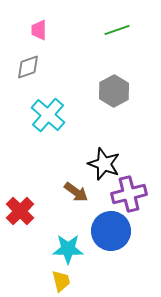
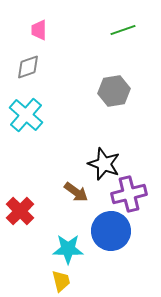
green line: moved 6 px right
gray hexagon: rotated 20 degrees clockwise
cyan cross: moved 22 px left
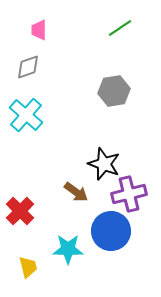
green line: moved 3 px left, 2 px up; rotated 15 degrees counterclockwise
yellow trapezoid: moved 33 px left, 14 px up
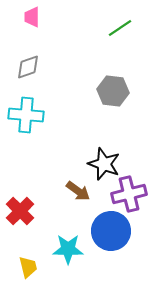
pink trapezoid: moved 7 px left, 13 px up
gray hexagon: moved 1 px left; rotated 16 degrees clockwise
cyan cross: rotated 36 degrees counterclockwise
brown arrow: moved 2 px right, 1 px up
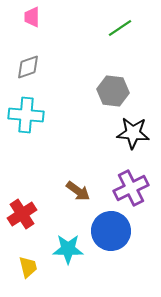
black star: moved 29 px right, 31 px up; rotated 16 degrees counterclockwise
purple cross: moved 2 px right, 6 px up; rotated 12 degrees counterclockwise
red cross: moved 2 px right, 3 px down; rotated 12 degrees clockwise
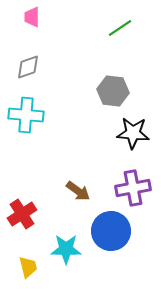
purple cross: moved 2 px right; rotated 16 degrees clockwise
cyan star: moved 2 px left
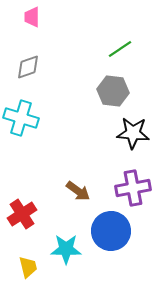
green line: moved 21 px down
cyan cross: moved 5 px left, 3 px down; rotated 12 degrees clockwise
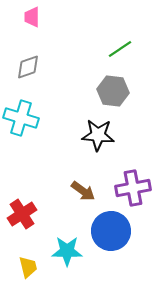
black star: moved 35 px left, 2 px down
brown arrow: moved 5 px right
cyan star: moved 1 px right, 2 px down
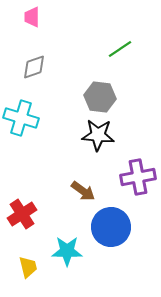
gray diamond: moved 6 px right
gray hexagon: moved 13 px left, 6 px down
purple cross: moved 5 px right, 11 px up
blue circle: moved 4 px up
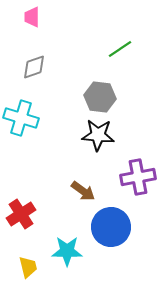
red cross: moved 1 px left
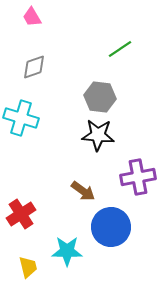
pink trapezoid: rotated 30 degrees counterclockwise
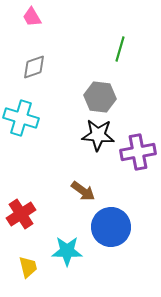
green line: rotated 40 degrees counterclockwise
purple cross: moved 25 px up
